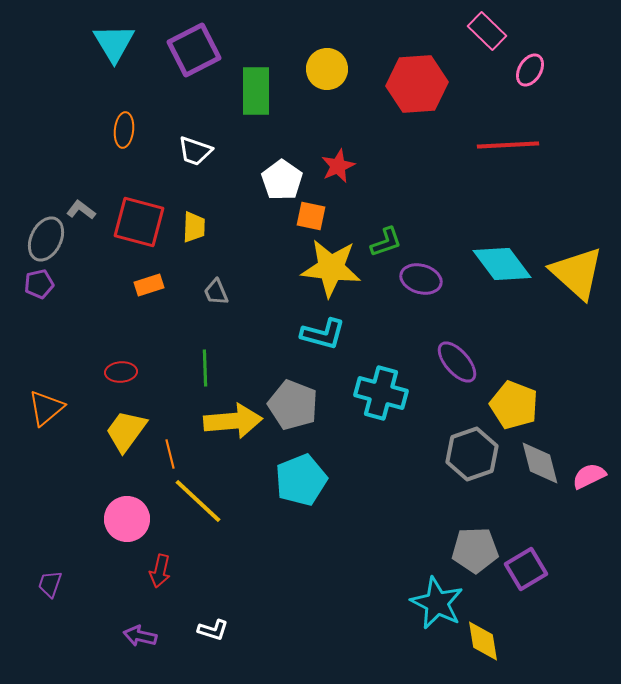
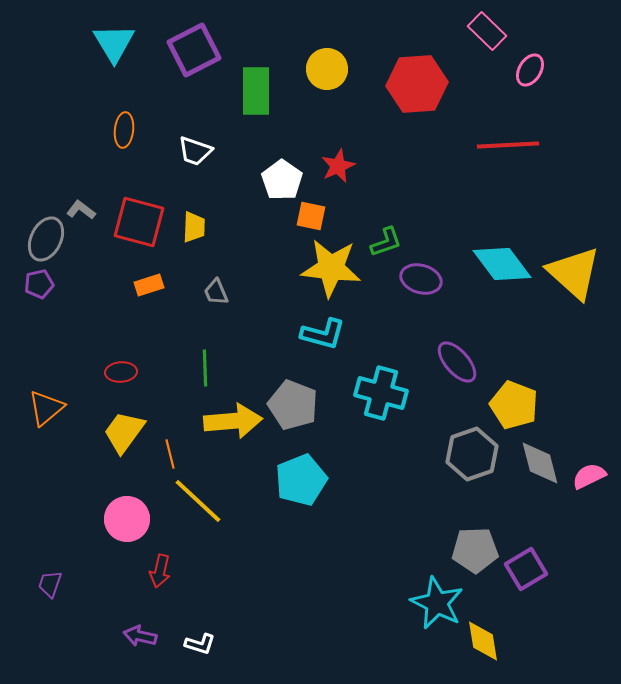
yellow triangle at (577, 273): moved 3 px left
yellow trapezoid at (126, 431): moved 2 px left, 1 px down
white L-shape at (213, 630): moved 13 px left, 14 px down
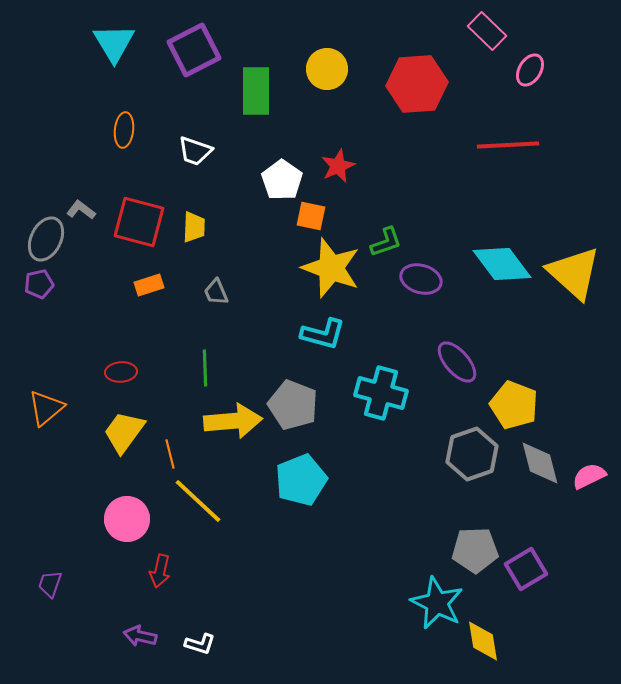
yellow star at (331, 268): rotated 14 degrees clockwise
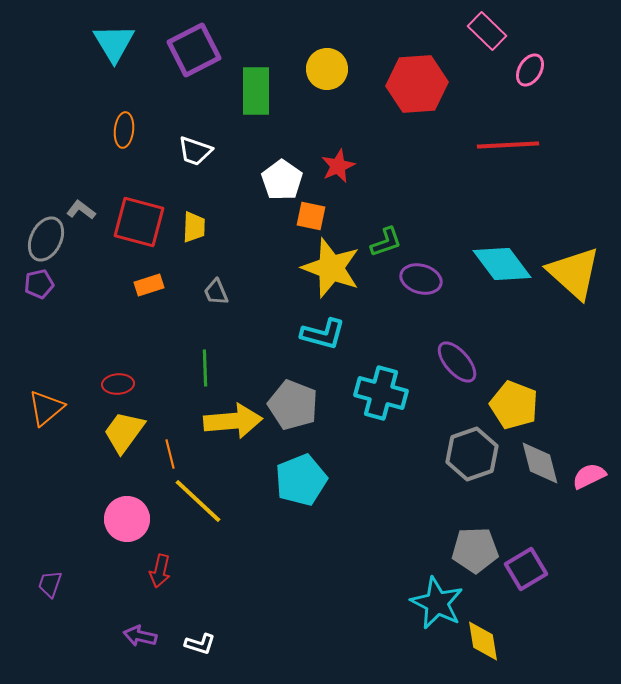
red ellipse at (121, 372): moved 3 px left, 12 px down
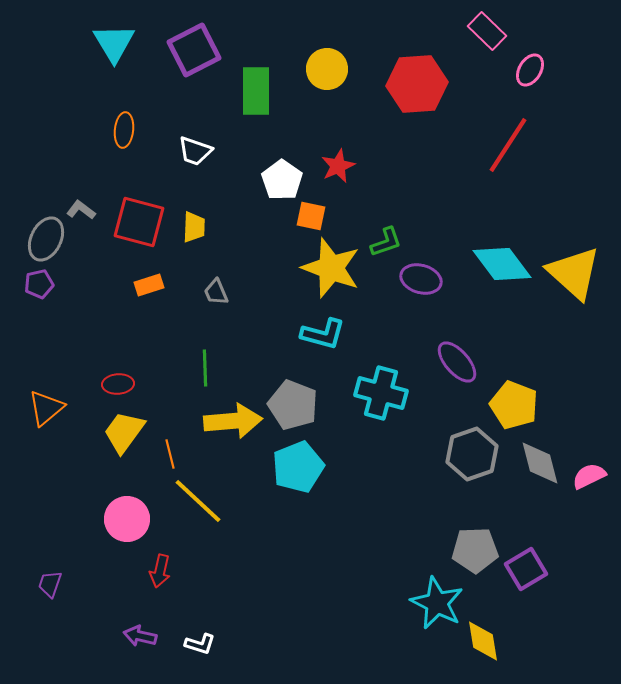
red line at (508, 145): rotated 54 degrees counterclockwise
cyan pentagon at (301, 480): moved 3 px left, 13 px up
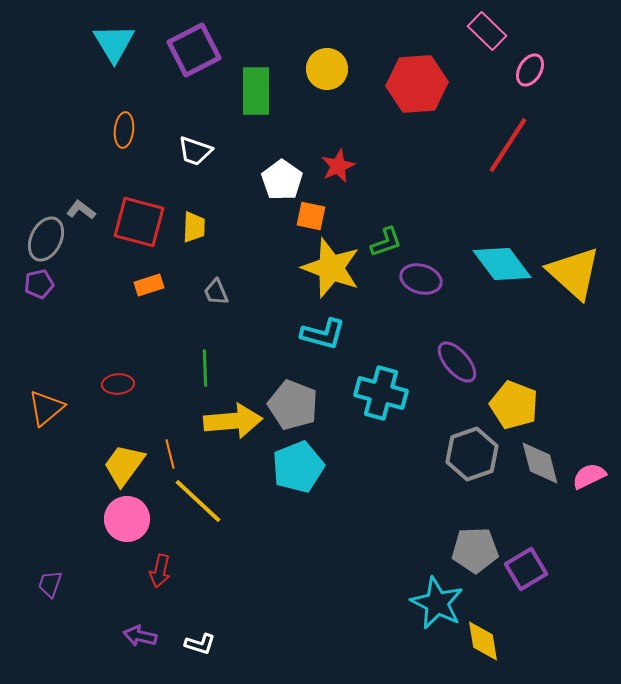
yellow trapezoid at (124, 432): moved 33 px down
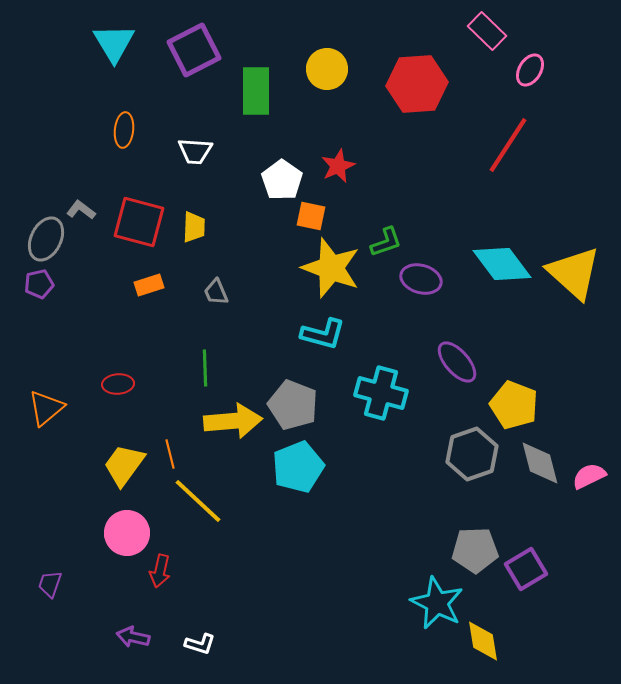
white trapezoid at (195, 151): rotated 15 degrees counterclockwise
pink circle at (127, 519): moved 14 px down
purple arrow at (140, 636): moved 7 px left, 1 px down
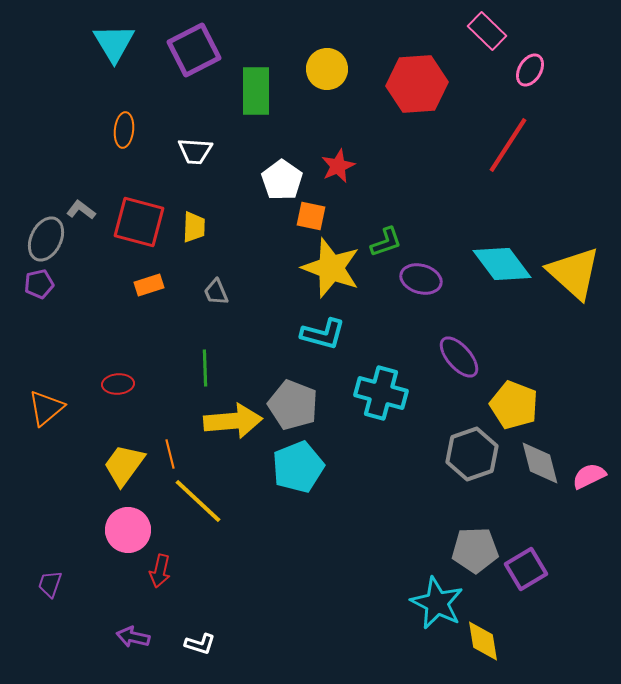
purple ellipse at (457, 362): moved 2 px right, 5 px up
pink circle at (127, 533): moved 1 px right, 3 px up
